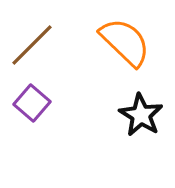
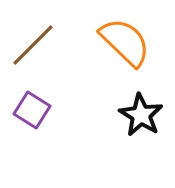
brown line: moved 1 px right
purple square: moved 7 px down; rotated 9 degrees counterclockwise
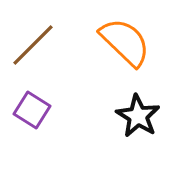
black star: moved 3 px left, 1 px down
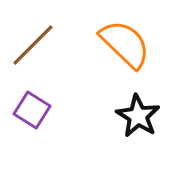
orange semicircle: moved 2 px down
